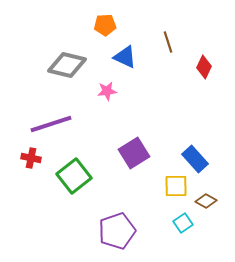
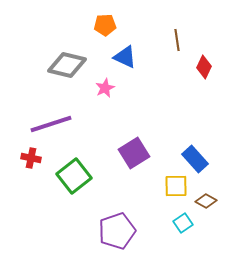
brown line: moved 9 px right, 2 px up; rotated 10 degrees clockwise
pink star: moved 2 px left, 3 px up; rotated 18 degrees counterclockwise
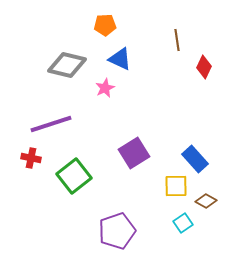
blue triangle: moved 5 px left, 2 px down
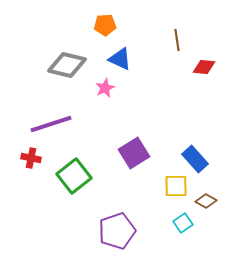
red diamond: rotated 70 degrees clockwise
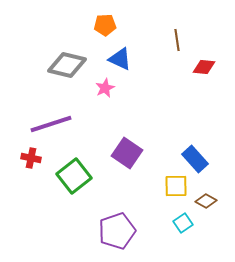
purple square: moved 7 px left; rotated 24 degrees counterclockwise
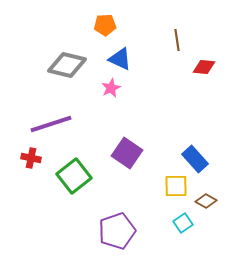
pink star: moved 6 px right
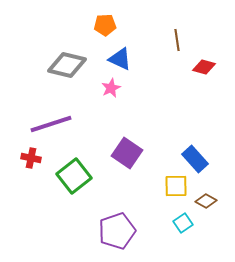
red diamond: rotated 10 degrees clockwise
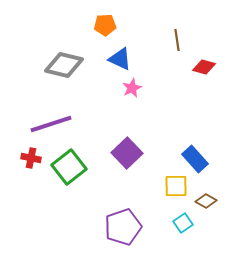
gray diamond: moved 3 px left
pink star: moved 21 px right
purple square: rotated 12 degrees clockwise
green square: moved 5 px left, 9 px up
purple pentagon: moved 6 px right, 4 px up
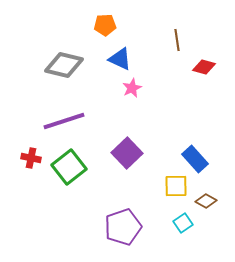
purple line: moved 13 px right, 3 px up
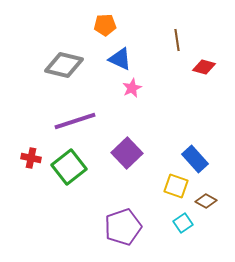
purple line: moved 11 px right
yellow square: rotated 20 degrees clockwise
